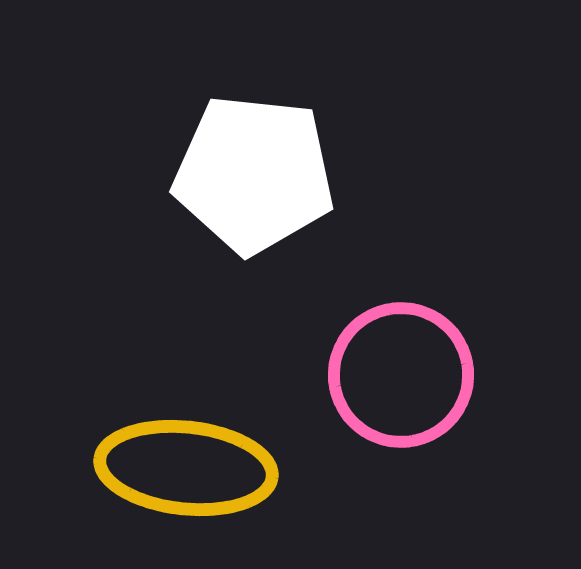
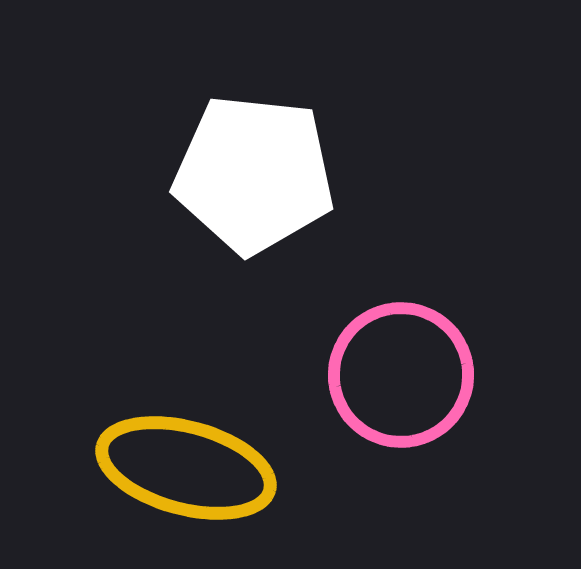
yellow ellipse: rotated 9 degrees clockwise
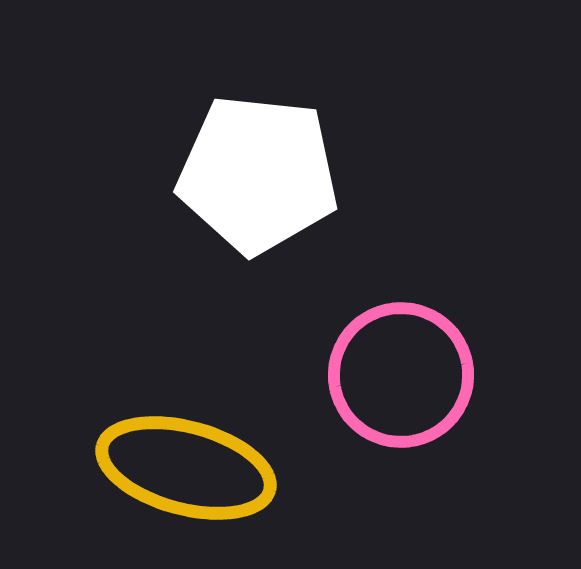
white pentagon: moved 4 px right
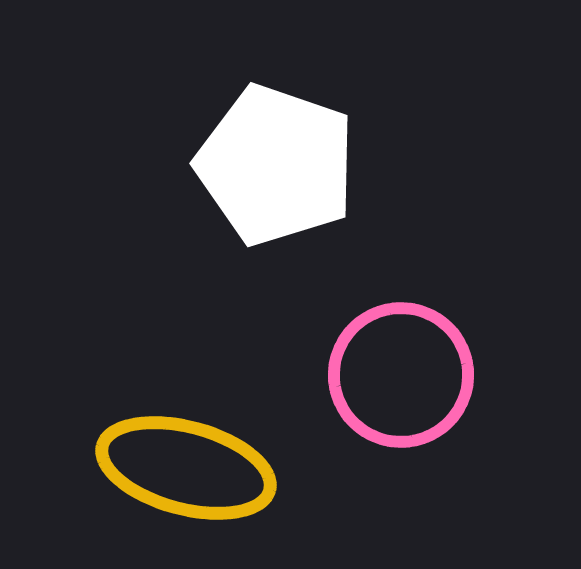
white pentagon: moved 18 px right, 9 px up; rotated 13 degrees clockwise
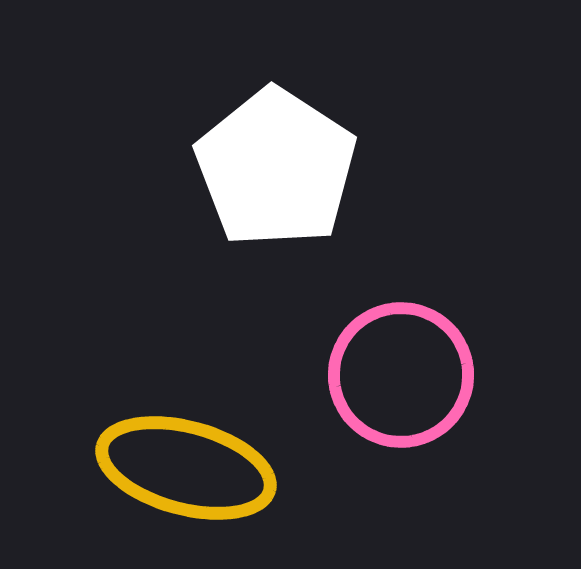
white pentagon: moved 3 px down; rotated 14 degrees clockwise
